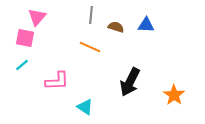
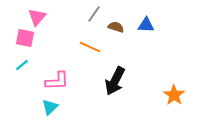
gray line: moved 3 px right, 1 px up; rotated 30 degrees clockwise
black arrow: moved 15 px left, 1 px up
cyan triangle: moved 35 px left; rotated 42 degrees clockwise
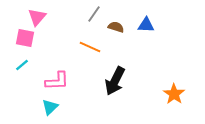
orange star: moved 1 px up
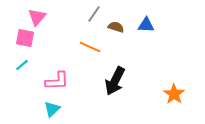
cyan triangle: moved 2 px right, 2 px down
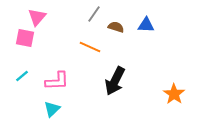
cyan line: moved 11 px down
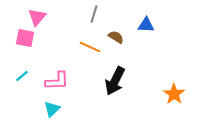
gray line: rotated 18 degrees counterclockwise
brown semicircle: moved 10 px down; rotated 14 degrees clockwise
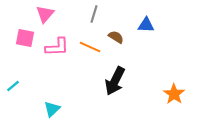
pink triangle: moved 8 px right, 3 px up
cyan line: moved 9 px left, 10 px down
pink L-shape: moved 34 px up
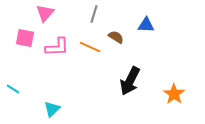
pink triangle: moved 1 px up
black arrow: moved 15 px right
cyan line: moved 3 px down; rotated 72 degrees clockwise
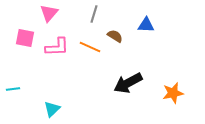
pink triangle: moved 4 px right
brown semicircle: moved 1 px left, 1 px up
black arrow: moved 2 px left, 2 px down; rotated 36 degrees clockwise
cyan line: rotated 40 degrees counterclockwise
orange star: moved 1 px left, 1 px up; rotated 25 degrees clockwise
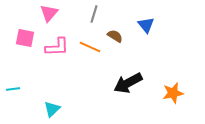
blue triangle: rotated 48 degrees clockwise
